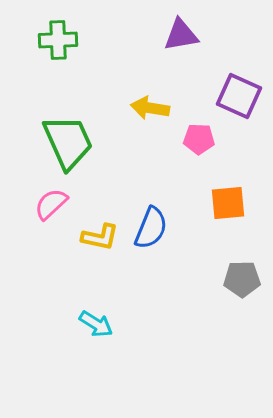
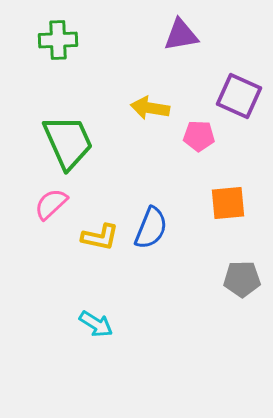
pink pentagon: moved 3 px up
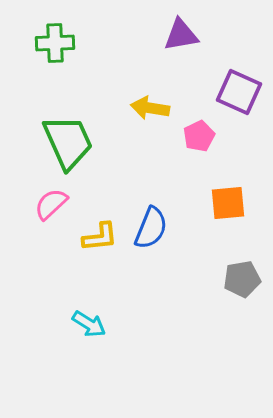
green cross: moved 3 px left, 3 px down
purple square: moved 4 px up
pink pentagon: rotated 28 degrees counterclockwise
yellow L-shape: rotated 18 degrees counterclockwise
gray pentagon: rotated 9 degrees counterclockwise
cyan arrow: moved 7 px left
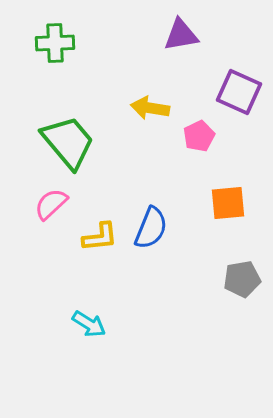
green trapezoid: rotated 16 degrees counterclockwise
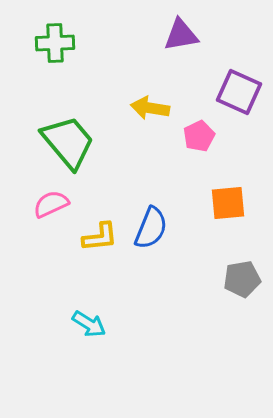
pink semicircle: rotated 18 degrees clockwise
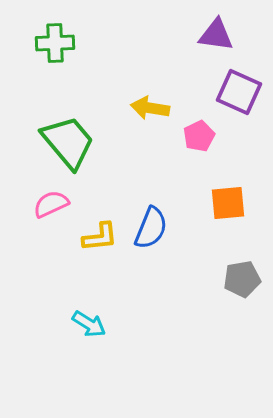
purple triangle: moved 35 px right; rotated 18 degrees clockwise
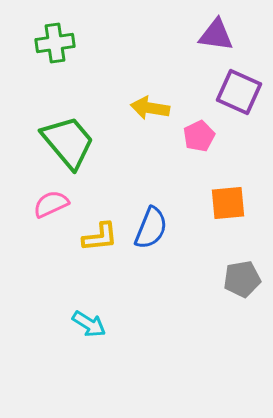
green cross: rotated 6 degrees counterclockwise
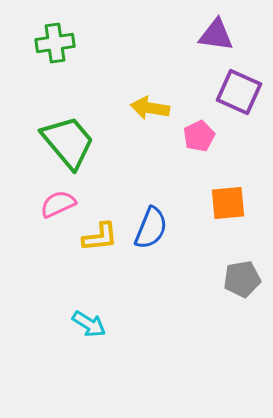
pink semicircle: moved 7 px right
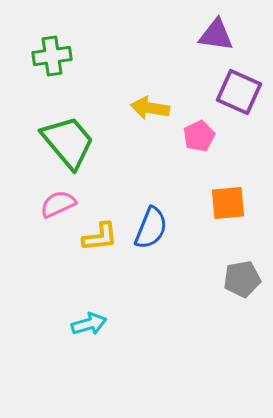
green cross: moved 3 px left, 13 px down
cyan arrow: rotated 48 degrees counterclockwise
